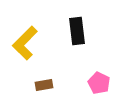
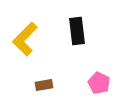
yellow L-shape: moved 4 px up
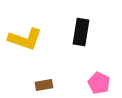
black rectangle: moved 4 px right, 1 px down; rotated 16 degrees clockwise
yellow L-shape: rotated 116 degrees counterclockwise
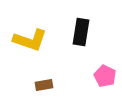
yellow L-shape: moved 5 px right, 1 px down
pink pentagon: moved 6 px right, 7 px up
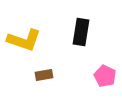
yellow L-shape: moved 6 px left
brown rectangle: moved 10 px up
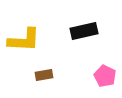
black rectangle: moved 3 px right, 1 px up; rotated 68 degrees clockwise
yellow L-shape: rotated 16 degrees counterclockwise
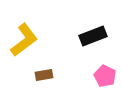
black rectangle: moved 9 px right, 5 px down; rotated 8 degrees counterclockwise
yellow L-shape: rotated 40 degrees counterclockwise
